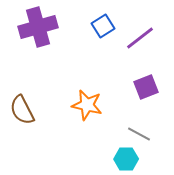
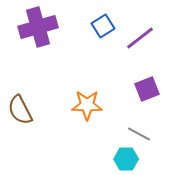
purple square: moved 1 px right, 2 px down
orange star: rotated 12 degrees counterclockwise
brown semicircle: moved 2 px left
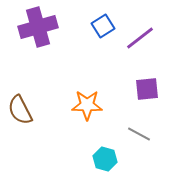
purple square: rotated 15 degrees clockwise
cyan hexagon: moved 21 px left; rotated 15 degrees clockwise
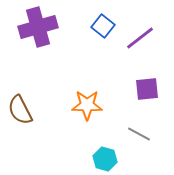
blue square: rotated 20 degrees counterclockwise
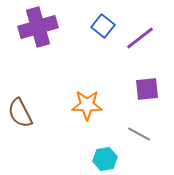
brown semicircle: moved 3 px down
cyan hexagon: rotated 25 degrees counterclockwise
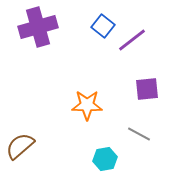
purple line: moved 8 px left, 2 px down
brown semicircle: moved 33 px down; rotated 76 degrees clockwise
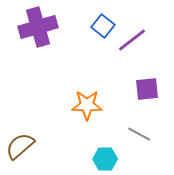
cyan hexagon: rotated 10 degrees clockwise
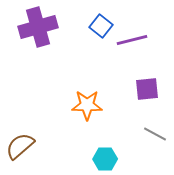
blue square: moved 2 px left
purple line: rotated 24 degrees clockwise
gray line: moved 16 px right
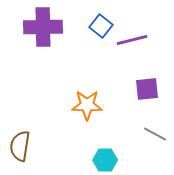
purple cross: moved 5 px right; rotated 15 degrees clockwise
brown semicircle: rotated 40 degrees counterclockwise
cyan hexagon: moved 1 px down
